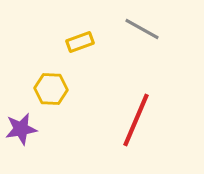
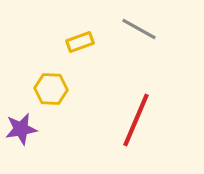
gray line: moved 3 px left
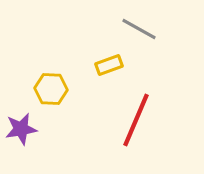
yellow rectangle: moved 29 px right, 23 px down
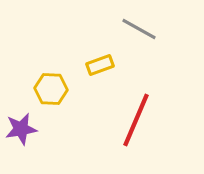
yellow rectangle: moved 9 px left
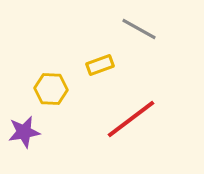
red line: moved 5 px left, 1 px up; rotated 30 degrees clockwise
purple star: moved 3 px right, 3 px down
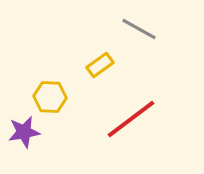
yellow rectangle: rotated 16 degrees counterclockwise
yellow hexagon: moved 1 px left, 8 px down
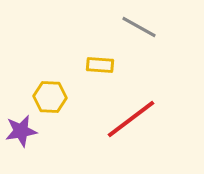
gray line: moved 2 px up
yellow rectangle: rotated 40 degrees clockwise
purple star: moved 3 px left, 1 px up
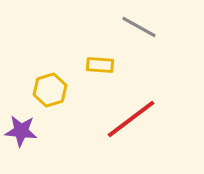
yellow hexagon: moved 7 px up; rotated 20 degrees counterclockwise
purple star: rotated 16 degrees clockwise
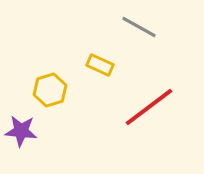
yellow rectangle: rotated 20 degrees clockwise
red line: moved 18 px right, 12 px up
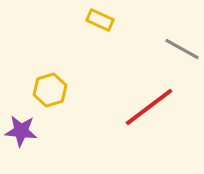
gray line: moved 43 px right, 22 px down
yellow rectangle: moved 45 px up
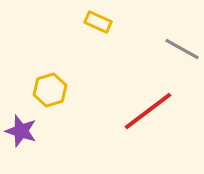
yellow rectangle: moved 2 px left, 2 px down
red line: moved 1 px left, 4 px down
purple star: rotated 12 degrees clockwise
